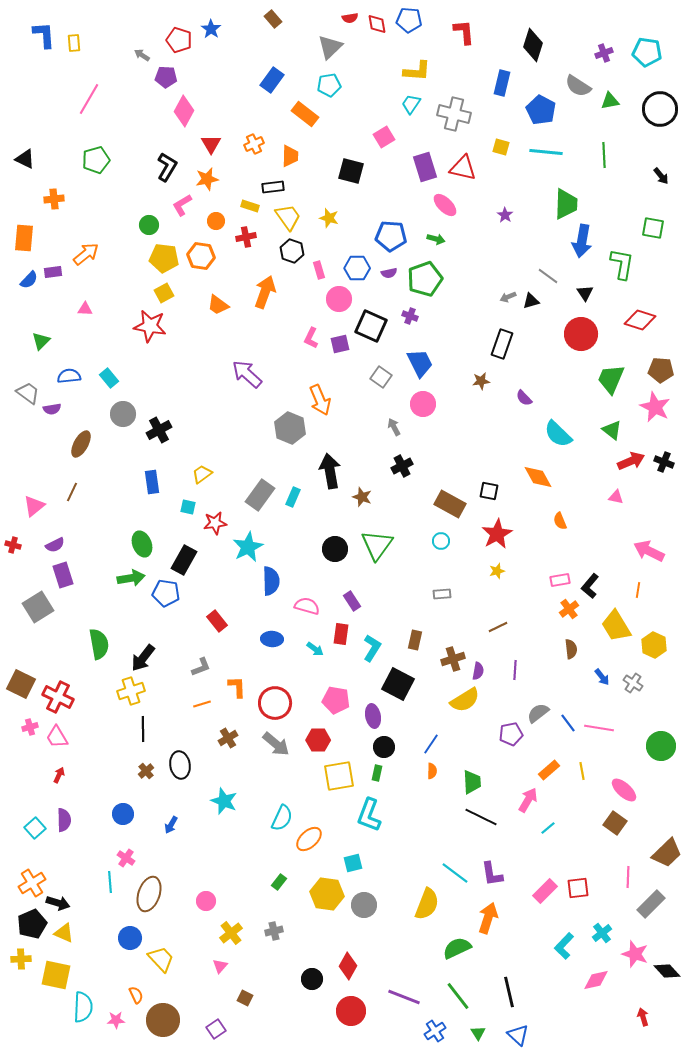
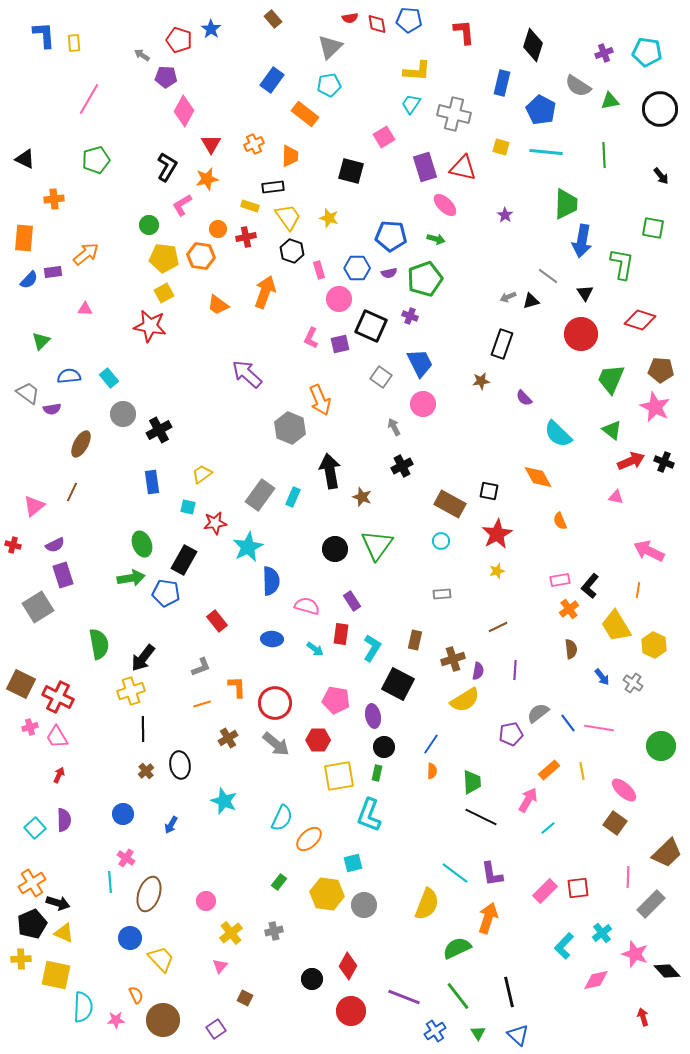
orange circle at (216, 221): moved 2 px right, 8 px down
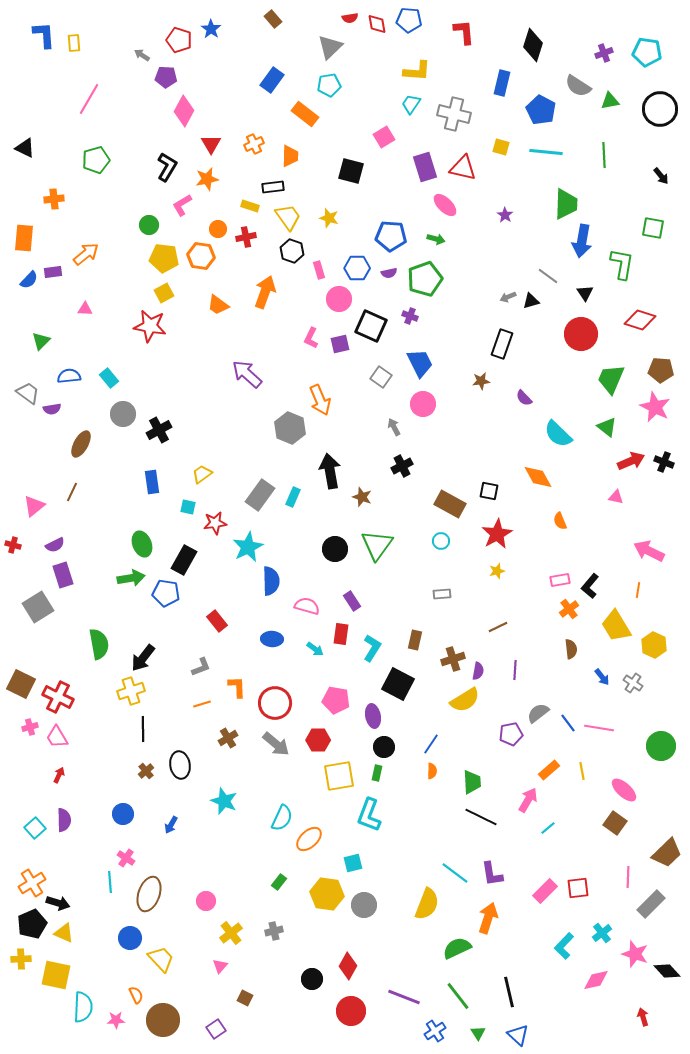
black triangle at (25, 159): moved 11 px up
green triangle at (612, 430): moved 5 px left, 3 px up
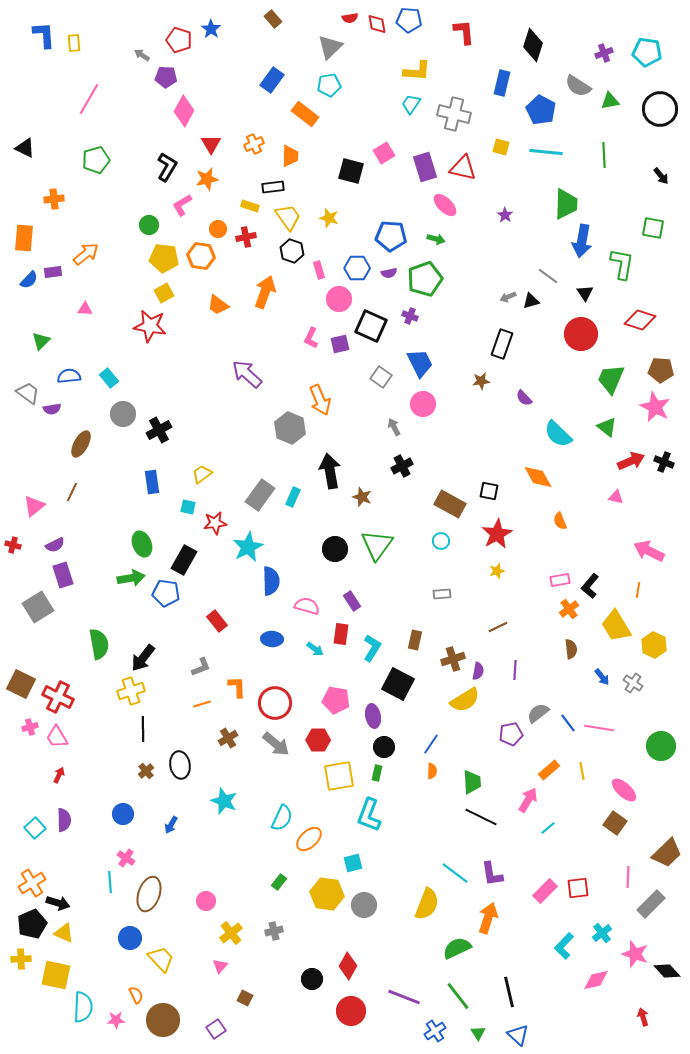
pink square at (384, 137): moved 16 px down
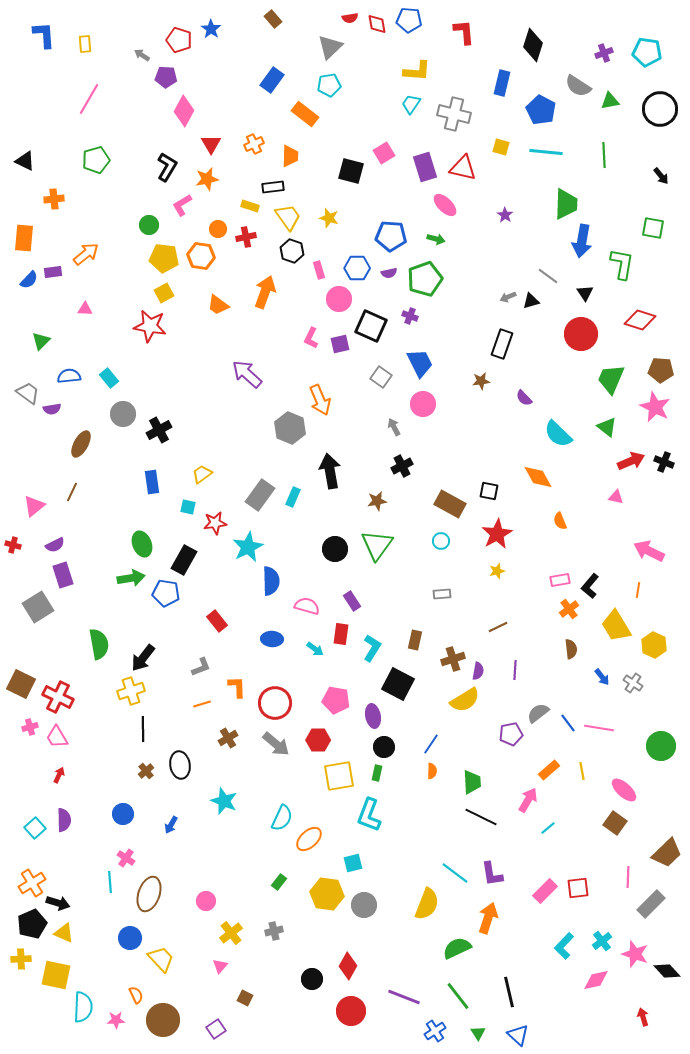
yellow rectangle at (74, 43): moved 11 px right, 1 px down
black triangle at (25, 148): moved 13 px down
brown star at (362, 497): moved 15 px right, 4 px down; rotated 30 degrees counterclockwise
cyan cross at (602, 933): moved 8 px down
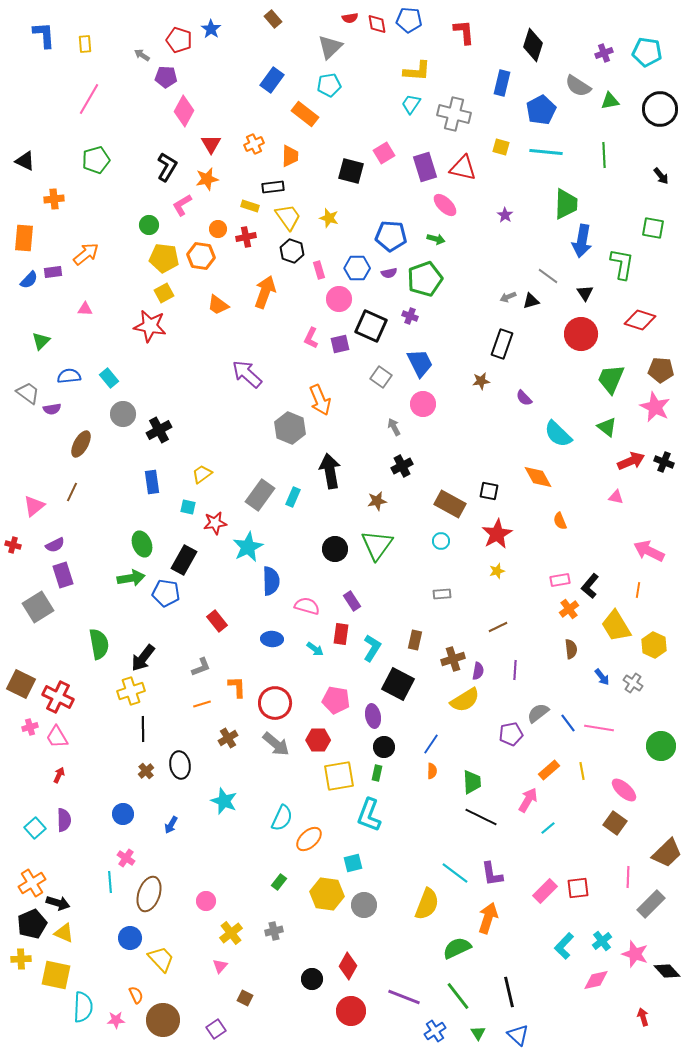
blue pentagon at (541, 110): rotated 16 degrees clockwise
